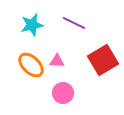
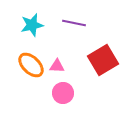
purple line: rotated 15 degrees counterclockwise
pink triangle: moved 5 px down
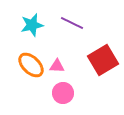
purple line: moved 2 px left; rotated 15 degrees clockwise
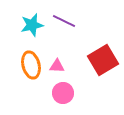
purple line: moved 8 px left, 2 px up
orange ellipse: rotated 32 degrees clockwise
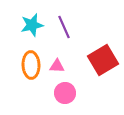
purple line: moved 6 px down; rotated 40 degrees clockwise
orange ellipse: rotated 12 degrees clockwise
pink circle: moved 2 px right
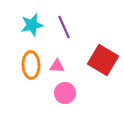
red square: rotated 28 degrees counterclockwise
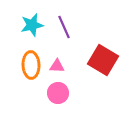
pink circle: moved 7 px left
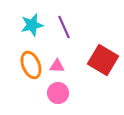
orange ellipse: rotated 20 degrees counterclockwise
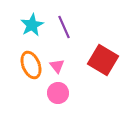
cyan star: rotated 15 degrees counterclockwise
pink triangle: rotated 49 degrees clockwise
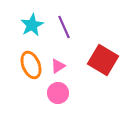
pink triangle: moved 1 px right; rotated 35 degrees clockwise
